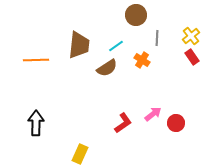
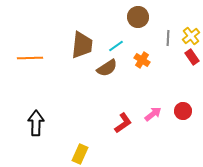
brown circle: moved 2 px right, 2 px down
gray line: moved 11 px right
brown trapezoid: moved 3 px right
orange line: moved 6 px left, 2 px up
red circle: moved 7 px right, 12 px up
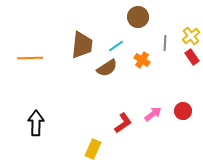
gray line: moved 3 px left, 5 px down
yellow rectangle: moved 13 px right, 5 px up
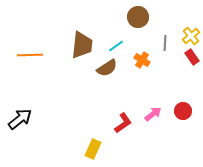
orange line: moved 3 px up
black arrow: moved 16 px left, 4 px up; rotated 50 degrees clockwise
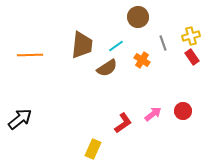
yellow cross: rotated 24 degrees clockwise
gray line: moved 2 px left; rotated 21 degrees counterclockwise
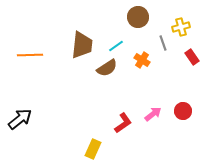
yellow cross: moved 10 px left, 9 px up
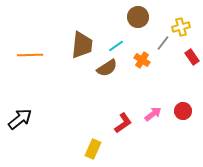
gray line: rotated 56 degrees clockwise
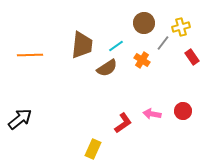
brown circle: moved 6 px right, 6 px down
pink arrow: moved 1 px left; rotated 132 degrees counterclockwise
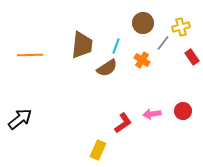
brown circle: moved 1 px left
cyan line: rotated 35 degrees counterclockwise
pink arrow: rotated 18 degrees counterclockwise
yellow rectangle: moved 5 px right, 1 px down
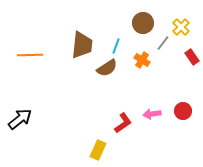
yellow cross: rotated 30 degrees counterclockwise
